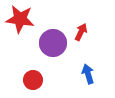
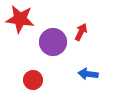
purple circle: moved 1 px up
blue arrow: rotated 66 degrees counterclockwise
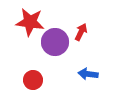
red star: moved 10 px right, 3 px down
purple circle: moved 2 px right
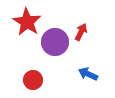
red star: moved 3 px left; rotated 24 degrees clockwise
blue arrow: rotated 18 degrees clockwise
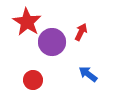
purple circle: moved 3 px left
blue arrow: rotated 12 degrees clockwise
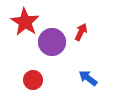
red star: moved 2 px left
blue arrow: moved 4 px down
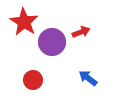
red star: moved 1 px left
red arrow: rotated 42 degrees clockwise
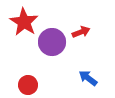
red circle: moved 5 px left, 5 px down
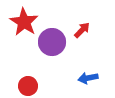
red arrow: moved 1 px right, 2 px up; rotated 24 degrees counterclockwise
blue arrow: rotated 48 degrees counterclockwise
red circle: moved 1 px down
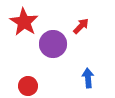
red arrow: moved 1 px left, 4 px up
purple circle: moved 1 px right, 2 px down
blue arrow: rotated 96 degrees clockwise
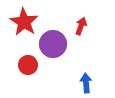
red arrow: rotated 24 degrees counterclockwise
blue arrow: moved 2 px left, 5 px down
red circle: moved 21 px up
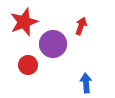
red star: rotated 20 degrees clockwise
